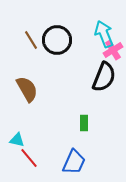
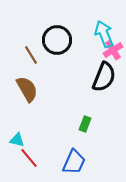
brown line: moved 15 px down
green rectangle: moved 1 px right, 1 px down; rotated 21 degrees clockwise
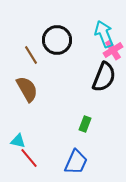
cyan triangle: moved 1 px right, 1 px down
blue trapezoid: moved 2 px right
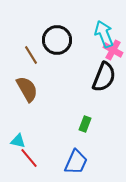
pink cross: rotated 30 degrees counterclockwise
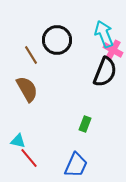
black semicircle: moved 1 px right, 5 px up
blue trapezoid: moved 3 px down
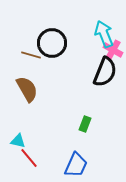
black circle: moved 5 px left, 3 px down
brown line: rotated 42 degrees counterclockwise
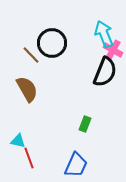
brown line: rotated 30 degrees clockwise
red line: rotated 20 degrees clockwise
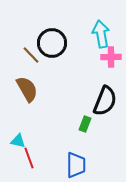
cyan arrow: moved 3 px left; rotated 12 degrees clockwise
pink cross: moved 2 px left, 7 px down; rotated 30 degrees counterclockwise
black semicircle: moved 29 px down
blue trapezoid: rotated 24 degrees counterclockwise
